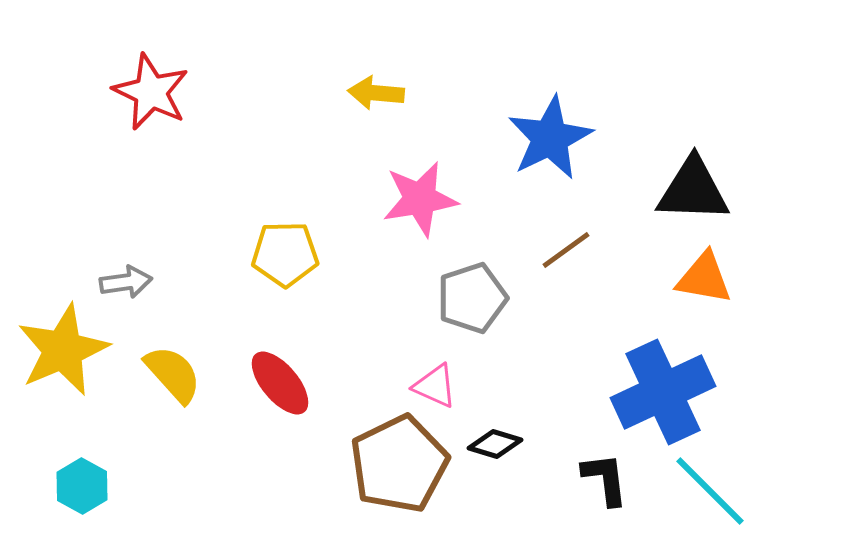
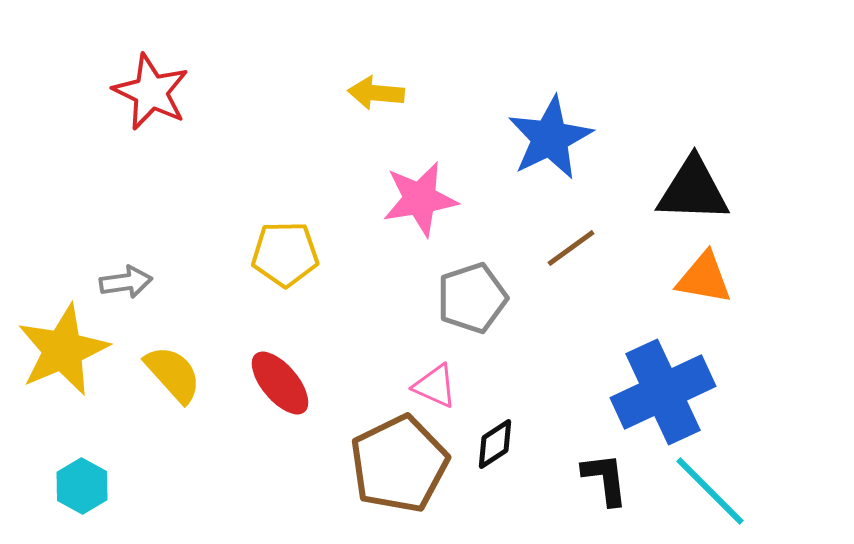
brown line: moved 5 px right, 2 px up
black diamond: rotated 50 degrees counterclockwise
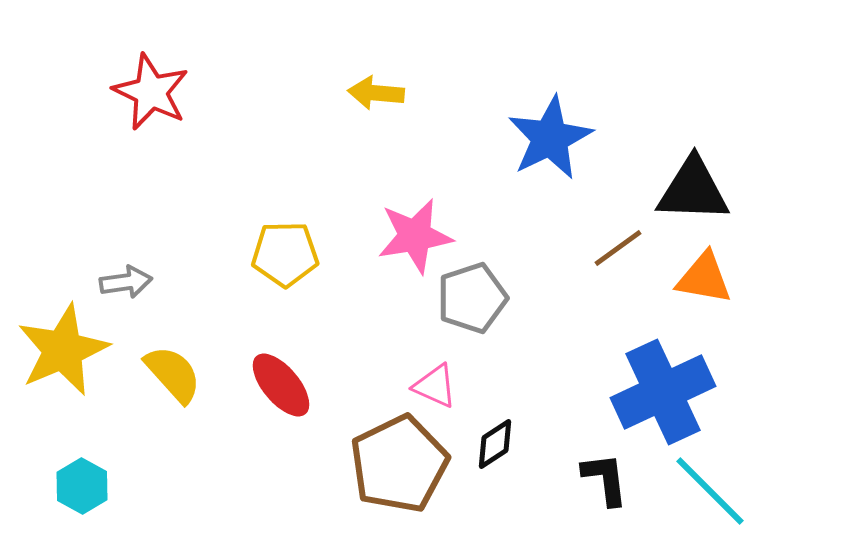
pink star: moved 5 px left, 37 px down
brown line: moved 47 px right
red ellipse: moved 1 px right, 2 px down
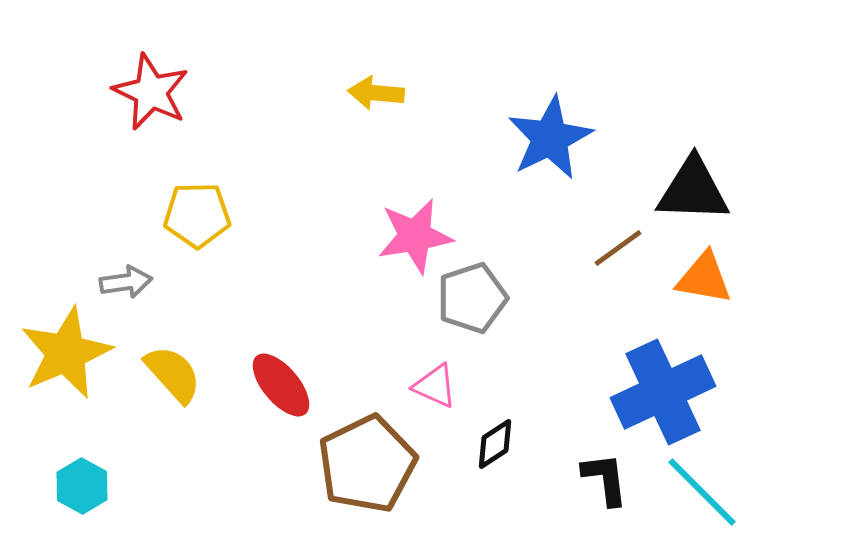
yellow pentagon: moved 88 px left, 39 px up
yellow star: moved 3 px right, 3 px down
brown pentagon: moved 32 px left
cyan line: moved 8 px left, 1 px down
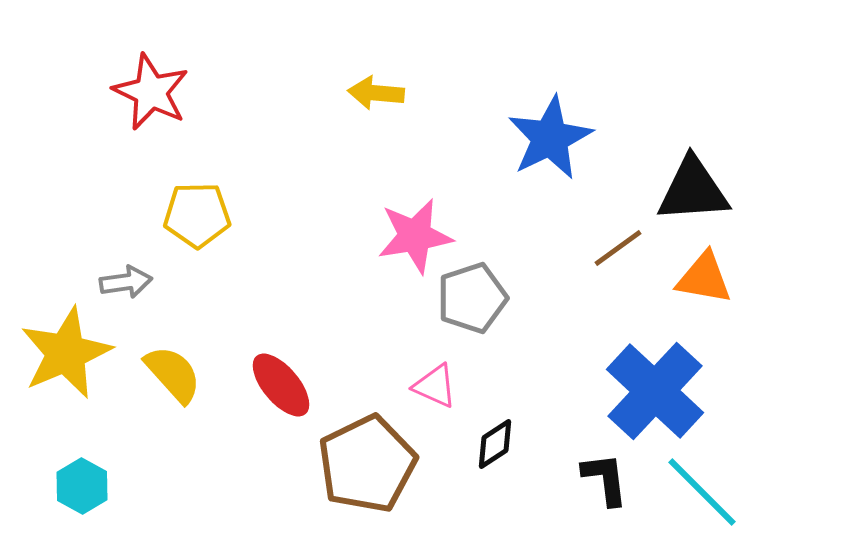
black triangle: rotated 6 degrees counterclockwise
blue cross: moved 8 px left, 1 px up; rotated 22 degrees counterclockwise
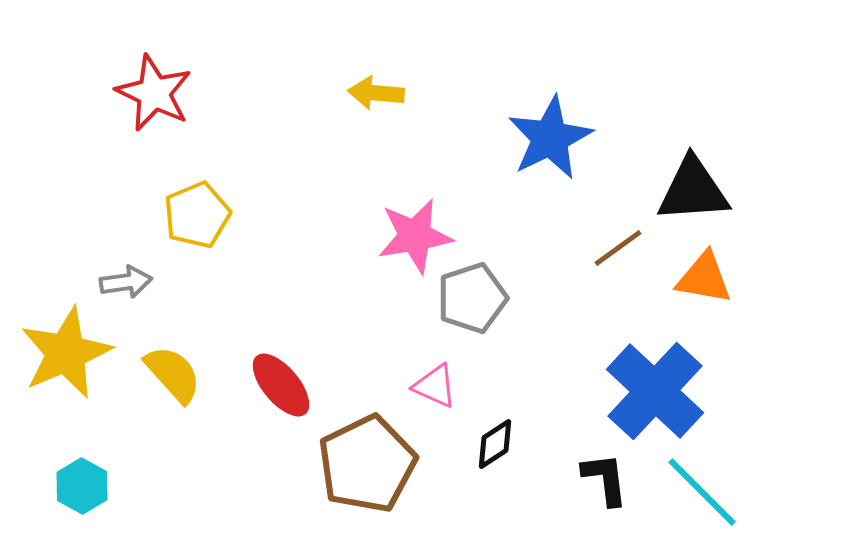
red star: moved 3 px right, 1 px down
yellow pentagon: rotated 22 degrees counterclockwise
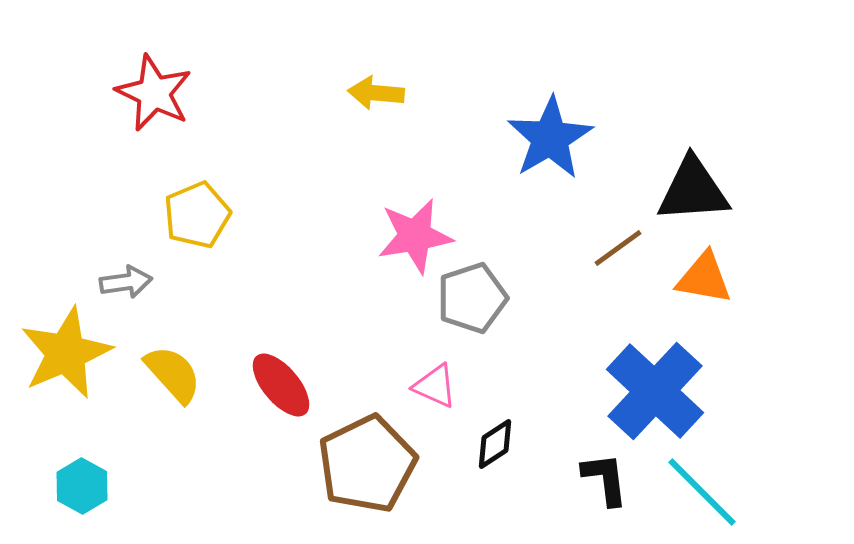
blue star: rotated 4 degrees counterclockwise
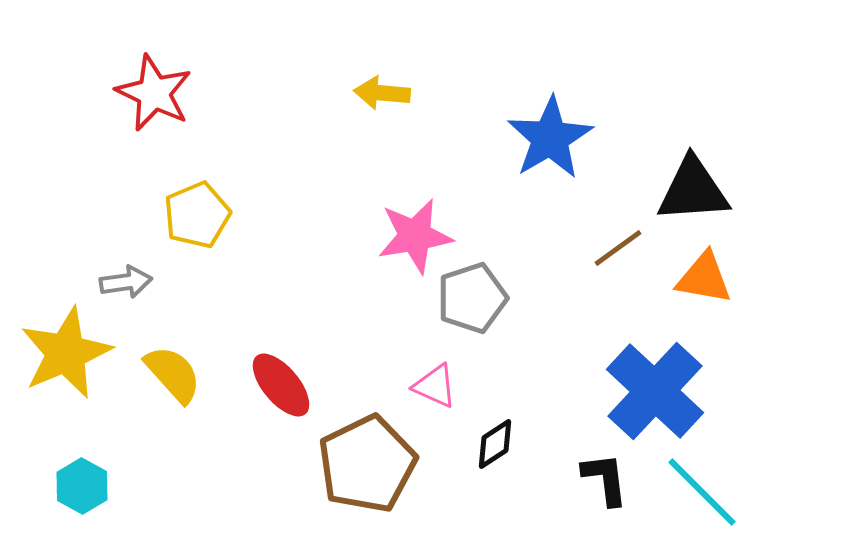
yellow arrow: moved 6 px right
